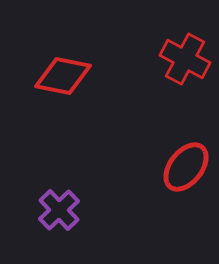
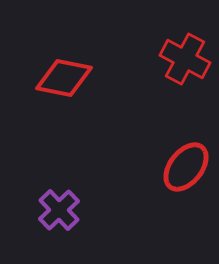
red diamond: moved 1 px right, 2 px down
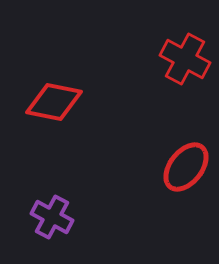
red diamond: moved 10 px left, 24 px down
purple cross: moved 7 px left, 7 px down; rotated 18 degrees counterclockwise
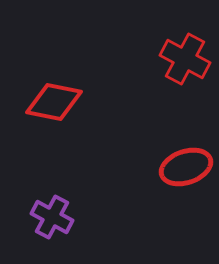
red ellipse: rotated 33 degrees clockwise
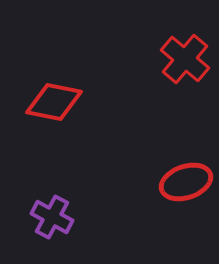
red cross: rotated 12 degrees clockwise
red ellipse: moved 15 px down
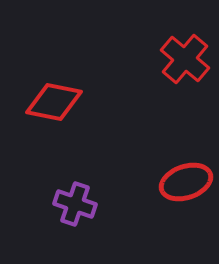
purple cross: moved 23 px right, 13 px up; rotated 9 degrees counterclockwise
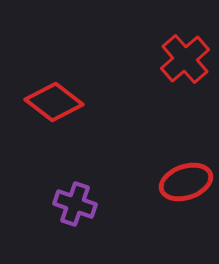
red cross: rotated 9 degrees clockwise
red diamond: rotated 26 degrees clockwise
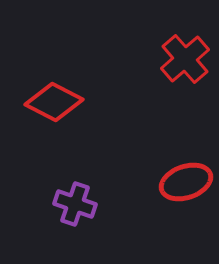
red diamond: rotated 10 degrees counterclockwise
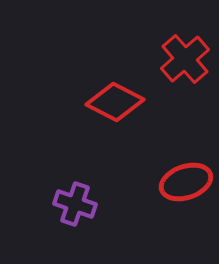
red diamond: moved 61 px right
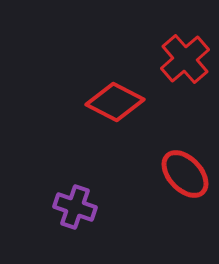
red ellipse: moved 1 px left, 8 px up; rotated 66 degrees clockwise
purple cross: moved 3 px down
